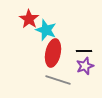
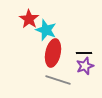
black line: moved 2 px down
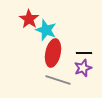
purple star: moved 2 px left, 2 px down
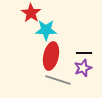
red star: moved 2 px right, 6 px up
cyan star: rotated 20 degrees counterclockwise
red ellipse: moved 2 px left, 3 px down
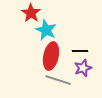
cyan star: rotated 25 degrees clockwise
black line: moved 4 px left, 2 px up
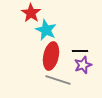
purple star: moved 3 px up
